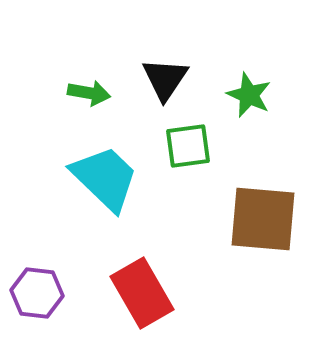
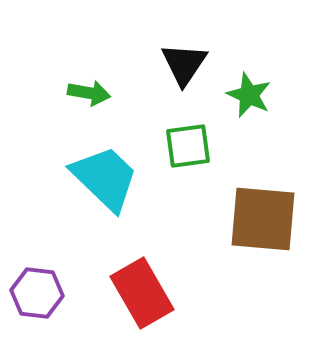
black triangle: moved 19 px right, 15 px up
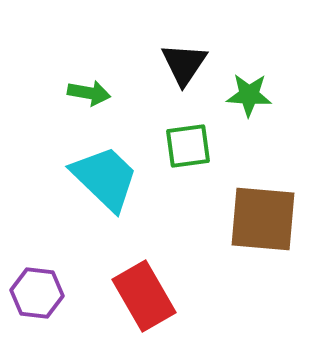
green star: rotated 21 degrees counterclockwise
red rectangle: moved 2 px right, 3 px down
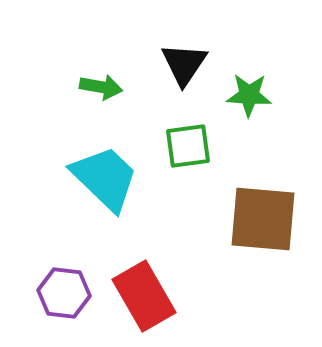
green arrow: moved 12 px right, 6 px up
purple hexagon: moved 27 px right
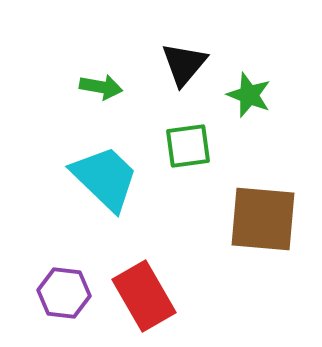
black triangle: rotated 6 degrees clockwise
green star: rotated 18 degrees clockwise
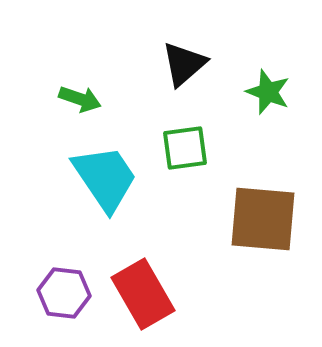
black triangle: rotated 9 degrees clockwise
green arrow: moved 21 px left, 12 px down; rotated 9 degrees clockwise
green star: moved 19 px right, 3 px up
green square: moved 3 px left, 2 px down
cyan trapezoid: rotated 12 degrees clockwise
red rectangle: moved 1 px left, 2 px up
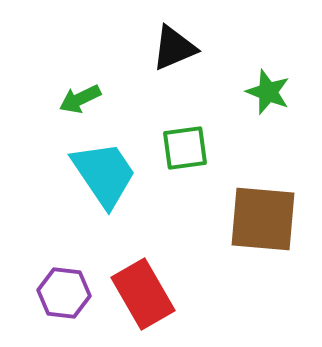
black triangle: moved 10 px left, 16 px up; rotated 18 degrees clockwise
green arrow: rotated 135 degrees clockwise
cyan trapezoid: moved 1 px left, 4 px up
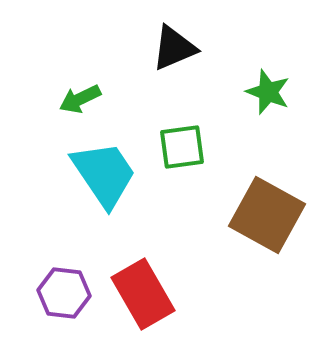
green square: moved 3 px left, 1 px up
brown square: moved 4 px right, 4 px up; rotated 24 degrees clockwise
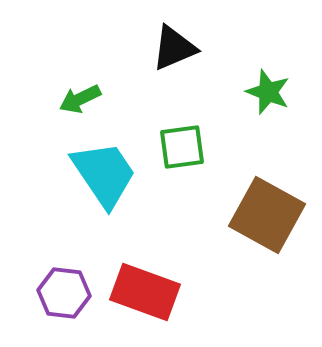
red rectangle: moved 2 px right, 2 px up; rotated 40 degrees counterclockwise
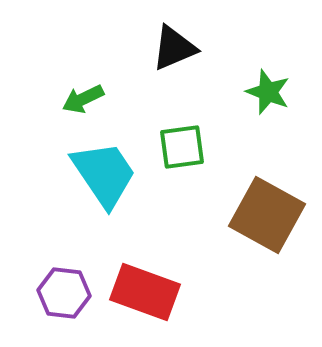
green arrow: moved 3 px right
